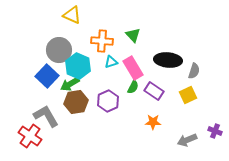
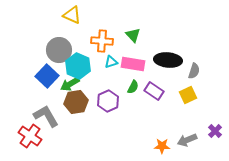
pink rectangle: moved 4 px up; rotated 50 degrees counterclockwise
orange star: moved 9 px right, 24 px down
purple cross: rotated 24 degrees clockwise
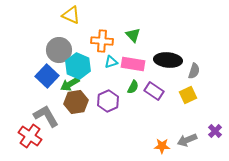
yellow triangle: moved 1 px left
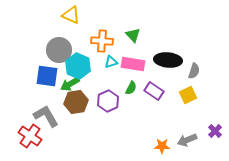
blue square: rotated 35 degrees counterclockwise
green semicircle: moved 2 px left, 1 px down
